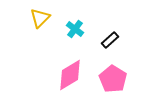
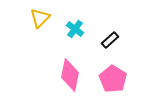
pink diamond: rotated 48 degrees counterclockwise
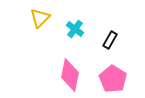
black rectangle: rotated 18 degrees counterclockwise
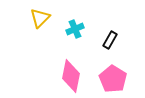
cyan cross: rotated 30 degrees clockwise
pink diamond: moved 1 px right, 1 px down
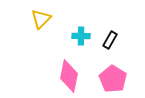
yellow triangle: moved 1 px right, 1 px down
cyan cross: moved 6 px right, 7 px down; rotated 24 degrees clockwise
pink diamond: moved 2 px left
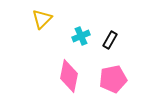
yellow triangle: moved 1 px right
cyan cross: rotated 24 degrees counterclockwise
pink pentagon: rotated 28 degrees clockwise
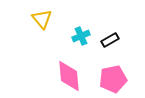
yellow triangle: rotated 25 degrees counterclockwise
black rectangle: rotated 30 degrees clockwise
pink diamond: rotated 16 degrees counterclockwise
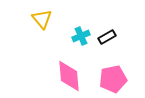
black rectangle: moved 3 px left, 3 px up
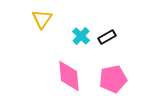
yellow triangle: rotated 15 degrees clockwise
cyan cross: rotated 24 degrees counterclockwise
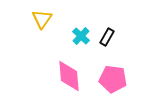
black rectangle: rotated 30 degrees counterclockwise
pink pentagon: rotated 20 degrees clockwise
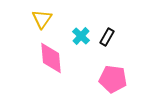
pink diamond: moved 18 px left, 18 px up
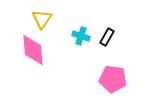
cyan cross: rotated 24 degrees counterclockwise
pink diamond: moved 18 px left, 8 px up
